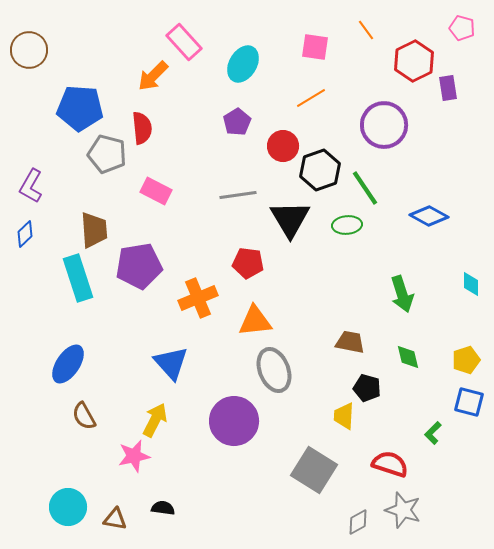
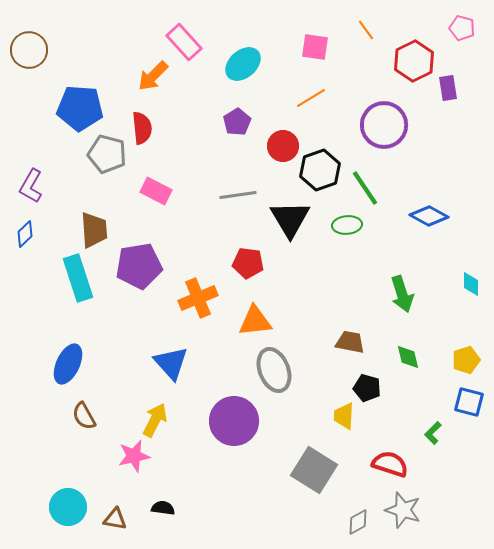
cyan ellipse at (243, 64): rotated 18 degrees clockwise
blue ellipse at (68, 364): rotated 9 degrees counterclockwise
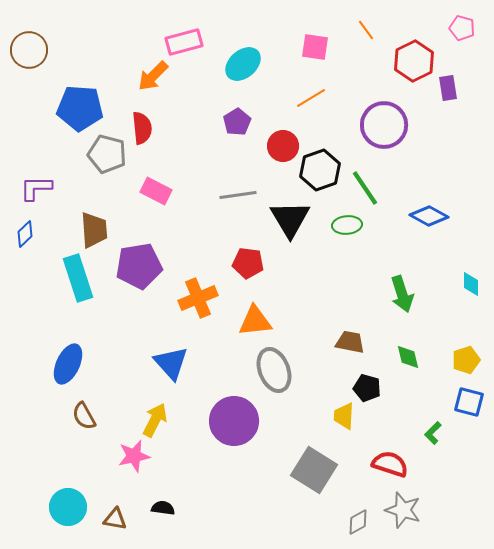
pink rectangle at (184, 42): rotated 63 degrees counterclockwise
purple L-shape at (31, 186): moved 5 px right, 2 px down; rotated 60 degrees clockwise
